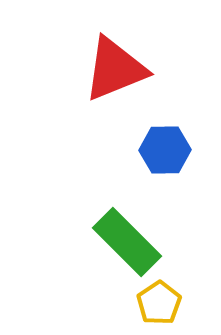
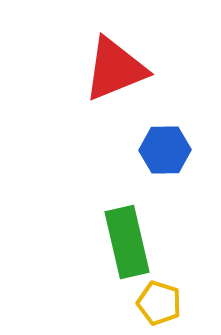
green rectangle: rotated 32 degrees clockwise
yellow pentagon: rotated 21 degrees counterclockwise
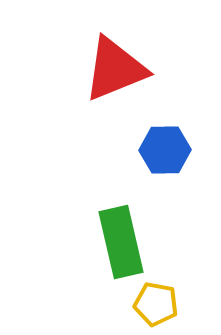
green rectangle: moved 6 px left
yellow pentagon: moved 3 px left, 1 px down; rotated 6 degrees counterclockwise
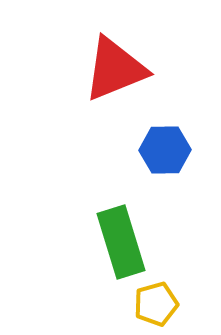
green rectangle: rotated 4 degrees counterclockwise
yellow pentagon: rotated 27 degrees counterclockwise
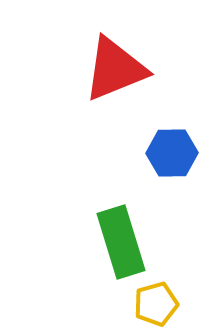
blue hexagon: moved 7 px right, 3 px down
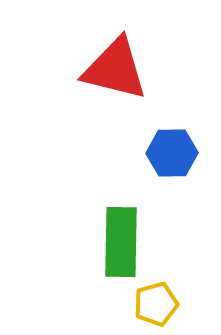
red triangle: rotated 36 degrees clockwise
green rectangle: rotated 18 degrees clockwise
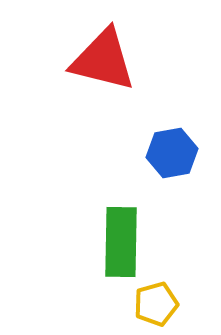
red triangle: moved 12 px left, 9 px up
blue hexagon: rotated 9 degrees counterclockwise
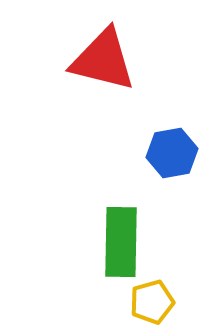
yellow pentagon: moved 4 px left, 2 px up
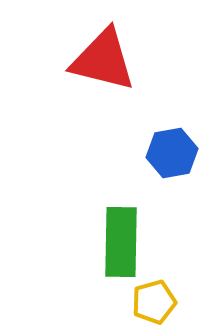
yellow pentagon: moved 2 px right
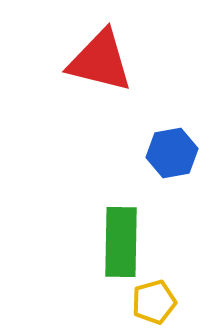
red triangle: moved 3 px left, 1 px down
